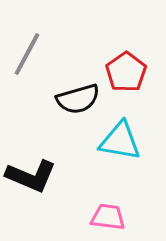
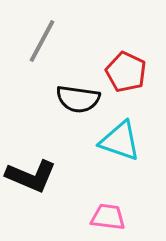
gray line: moved 15 px right, 13 px up
red pentagon: rotated 12 degrees counterclockwise
black semicircle: rotated 24 degrees clockwise
cyan triangle: rotated 9 degrees clockwise
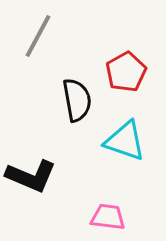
gray line: moved 4 px left, 5 px up
red pentagon: rotated 18 degrees clockwise
black semicircle: moved 1 px left, 1 px down; rotated 108 degrees counterclockwise
cyan triangle: moved 5 px right
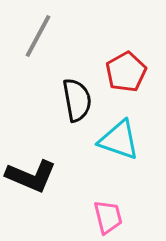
cyan triangle: moved 6 px left, 1 px up
pink trapezoid: rotated 69 degrees clockwise
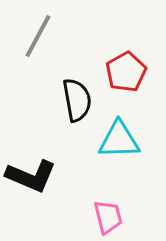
cyan triangle: rotated 21 degrees counterclockwise
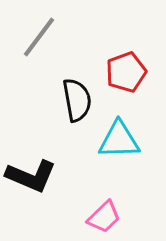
gray line: moved 1 px right, 1 px down; rotated 9 degrees clockwise
red pentagon: rotated 9 degrees clockwise
pink trapezoid: moved 4 px left; rotated 60 degrees clockwise
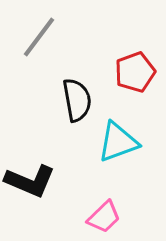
red pentagon: moved 9 px right
cyan triangle: moved 1 px left, 2 px down; rotated 18 degrees counterclockwise
black L-shape: moved 1 px left, 5 px down
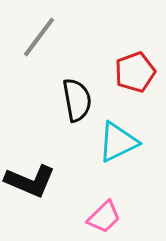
cyan triangle: rotated 6 degrees counterclockwise
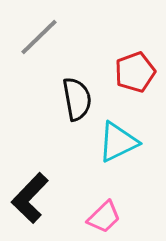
gray line: rotated 9 degrees clockwise
black semicircle: moved 1 px up
black L-shape: moved 17 px down; rotated 111 degrees clockwise
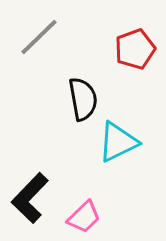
red pentagon: moved 23 px up
black semicircle: moved 6 px right
pink trapezoid: moved 20 px left
